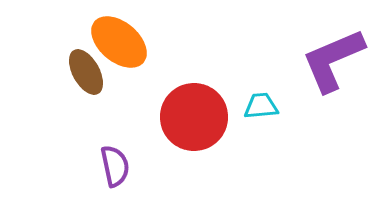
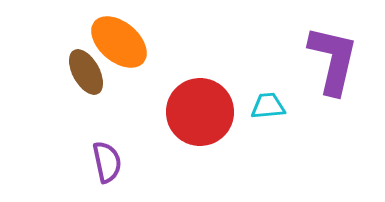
purple L-shape: rotated 126 degrees clockwise
cyan trapezoid: moved 7 px right
red circle: moved 6 px right, 5 px up
purple semicircle: moved 8 px left, 4 px up
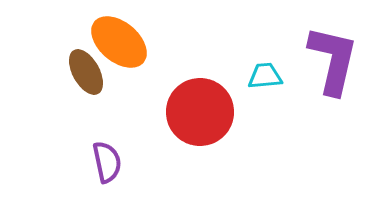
cyan trapezoid: moved 3 px left, 30 px up
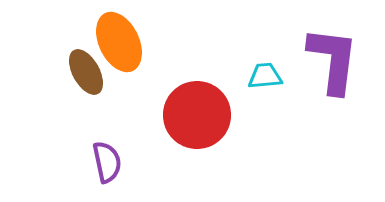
orange ellipse: rotated 24 degrees clockwise
purple L-shape: rotated 6 degrees counterclockwise
red circle: moved 3 px left, 3 px down
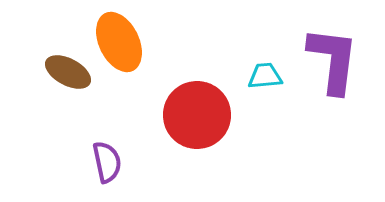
brown ellipse: moved 18 px left; rotated 33 degrees counterclockwise
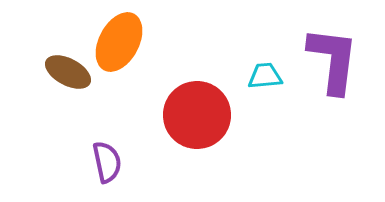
orange ellipse: rotated 54 degrees clockwise
